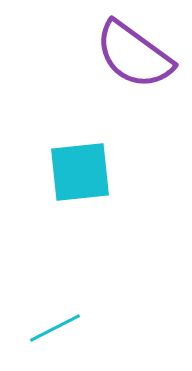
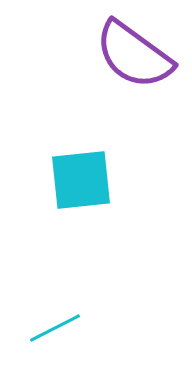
cyan square: moved 1 px right, 8 px down
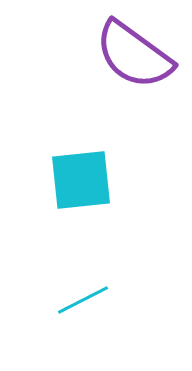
cyan line: moved 28 px right, 28 px up
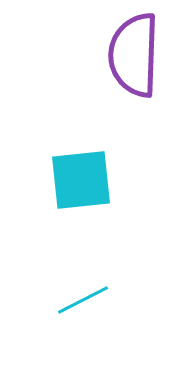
purple semicircle: rotated 56 degrees clockwise
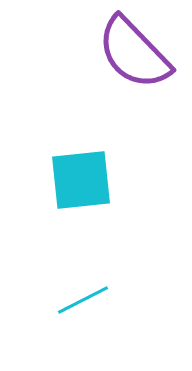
purple semicircle: moved 2 px up; rotated 46 degrees counterclockwise
